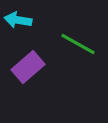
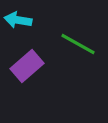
purple rectangle: moved 1 px left, 1 px up
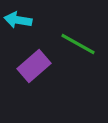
purple rectangle: moved 7 px right
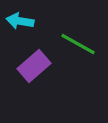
cyan arrow: moved 2 px right, 1 px down
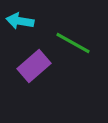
green line: moved 5 px left, 1 px up
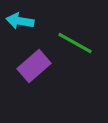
green line: moved 2 px right
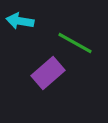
purple rectangle: moved 14 px right, 7 px down
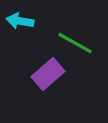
purple rectangle: moved 1 px down
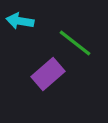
green line: rotated 9 degrees clockwise
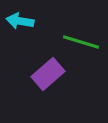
green line: moved 6 px right, 1 px up; rotated 21 degrees counterclockwise
